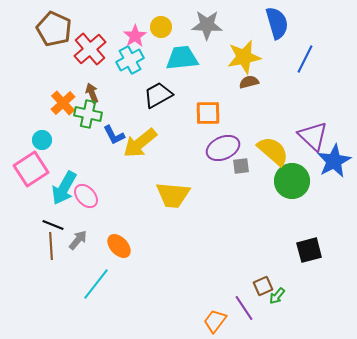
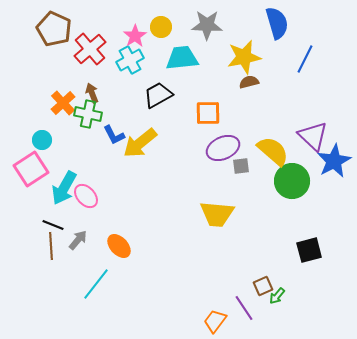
yellow trapezoid: moved 44 px right, 19 px down
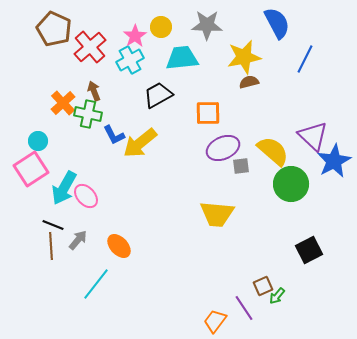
blue semicircle: rotated 12 degrees counterclockwise
red cross: moved 2 px up
brown arrow: moved 2 px right, 2 px up
cyan circle: moved 4 px left, 1 px down
green circle: moved 1 px left, 3 px down
black square: rotated 12 degrees counterclockwise
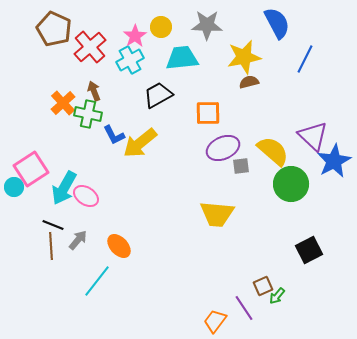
cyan circle: moved 24 px left, 46 px down
pink ellipse: rotated 15 degrees counterclockwise
cyan line: moved 1 px right, 3 px up
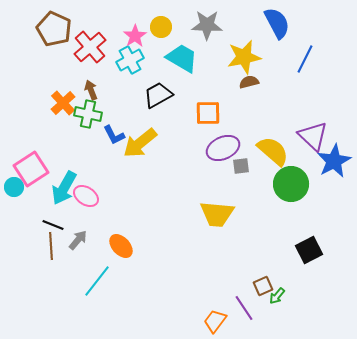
cyan trapezoid: rotated 36 degrees clockwise
brown arrow: moved 3 px left, 1 px up
orange ellipse: moved 2 px right
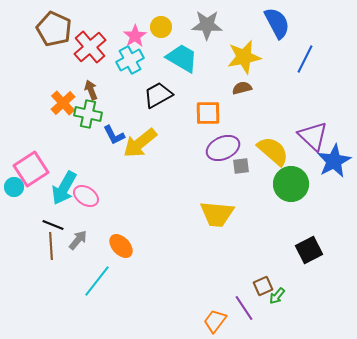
brown semicircle: moved 7 px left, 6 px down
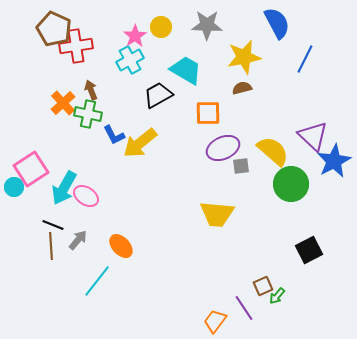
red cross: moved 14 px left, 1 px up; rotated 32 degrees clockwise
cyan trapezoid: moved 4 px right, 12 px down
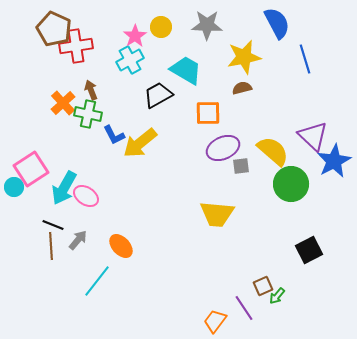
blue line: rotated 44 degrees counterclockwise
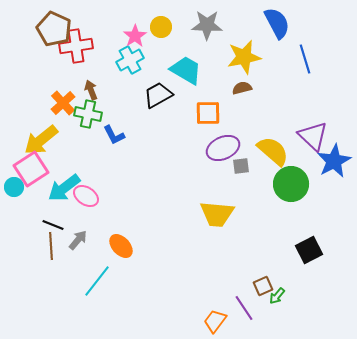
yellow arrow: moved 99 px left, 3 px up
cyan arrow: rotated 24 degrees clockwise
